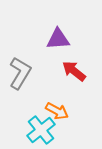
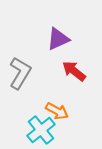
purple triangle: rotated 20 degrees counterclockwise
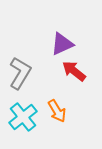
purple triangle: moved 4 px right, 5 px down
orange arrow: rotated 30 degrees clockwise
cyan cross: moved 18 px left, 13 px up
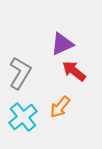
orange arrow: moved 3 px right, 4 px up; rotated 70 degrees clockwise
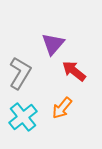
purple triangle: moved 9 px left; rotated 25 degrees counterclockwise
orange arrow: moved 2 px right, 1 px down
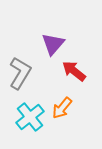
cyan cross: moved 7 px right
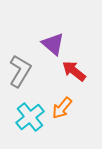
purple triangle: rotated 30 degrees counterclockwise
gray L-shape: moved 2 px up
